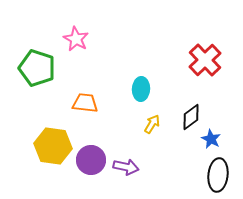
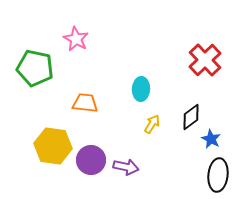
green pentagon: moved 2 px left; rotated 6 degrees counterclockwise
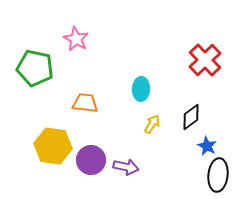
blue star: moved 4 px left, 7 px down
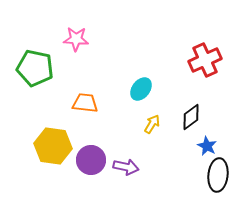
pink star: rotated 25 degrees counterclockwise
red cross: rotated 20 degrees clockwise
cyan ellipse: rotated 35 degrees clockwise
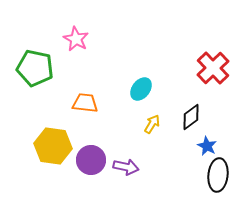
pink star: rotated 25 degrees clockwise
red cross: moved 8 px right, 8 px down; rotated 20 degrees counterclockwise
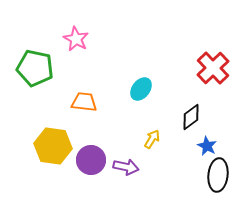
orange trapezoid: moved 1 px left, 1 px up
yellow arrow: moved 15 px down
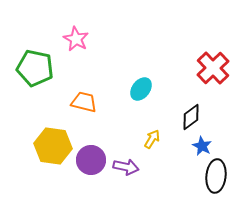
orange trapezoid: rotated 8 degrees clockwise
blue star: moved 5 px left
black ellipse: moved 2 px left, 1 px down
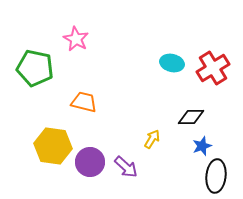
red cross: rotated 12 degrees clockwise
cyan ellipse: moved 31 px right, 26 px up; rotated 65 degrees clockwise
black diamond: rotated 36 degrees clockwise
blue star: rotated 24 degrees clockwise
purple circle: moved 1 px left, 2 px down
purple arrow: rotated 30 degrees clockwise
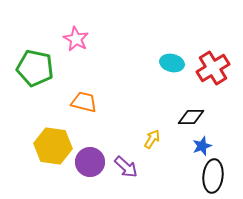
black ellipse: moved 3 px left
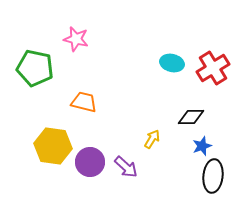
pink star: rotated 15 degrees counterclockwise
